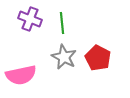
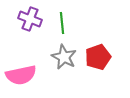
red pentagon: moved 1 px up; rotated 25 degrees clockwise
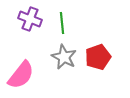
pink semicircle: rotated 40 degrees counterclockwise
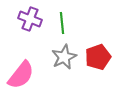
gray star: rotated 20 degrees clockwise
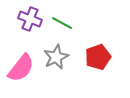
green line: rotated 55 degrees counterclockwise
gray star: moved 8 px left
pink semicircle: moved 7 px up
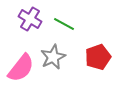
purple cross: rotated 10 degrees clockwise
green line: moved 2 px right, 1 px down
gray star: moved 3 px left
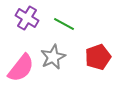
purple cross: moved 3 px left, 1 px up
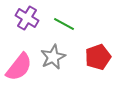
pink semicircle: moved 2 px left, 1 px up
